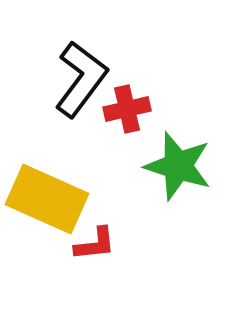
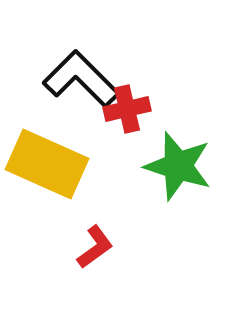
black L-shape: rotated 82 degrees counterclockwise
yellow rectangle: moved 35 px up
red L-shape: moved 3 px down; rotated 30 degrees counterclockwise
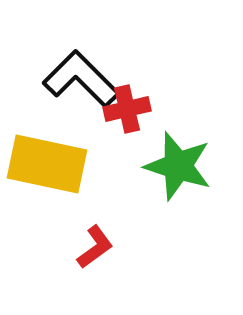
yellow rectangle: rotated 12 degrees counterclockwise
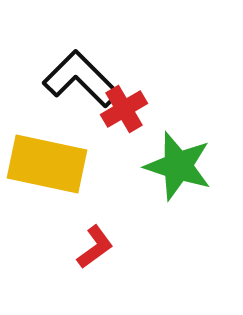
red cross: moved 3 px left; rotated 18 degrees counterclockwise
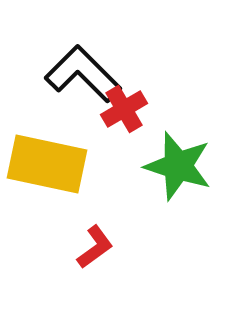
black L-shape: moved 2 px right, 5 px up
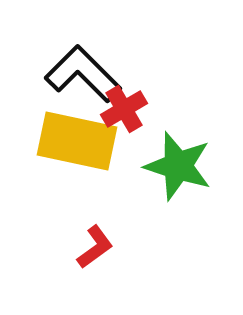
yellow rectangle: moved 30 px right, 23 px up
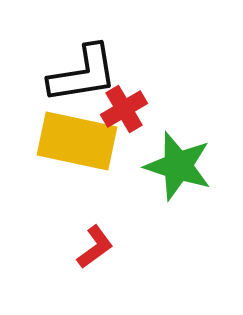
black L-shape: rotated 126 degrees clockwise
